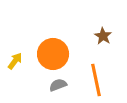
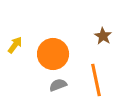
yellow arrow: moved 16 px up
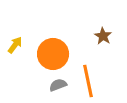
orange line: moved 8 px left, 1 px down
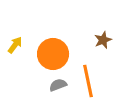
brown star: moved 4 px down; rotated 18 degrees clockwise
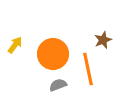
orange line: moved 12 px up
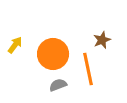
brown star: moved 1 px left
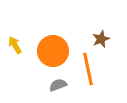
brown star: moved 1 px left, 1 px up
yellow arrow: rotated 66 degrees counterclockwise
orange circle: moved 3 px up
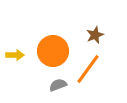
brown star: moved 6 px left, 4 px up
yellow arrow: moved 10 px down; rotated 120 degrees clockwise
orange line: rotated 48 degrees clockwise
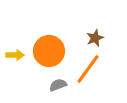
brown star: moved 3 px down
orange circle: moved 4 px left
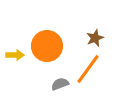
orange circle: moved 2 px left, 5 px up
gray semicircle: moved 2 px right, 1 px up
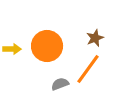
yellow arrow: moved 3 px left, 6 px up
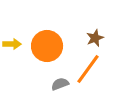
yellow arrow: moved 5 px up
